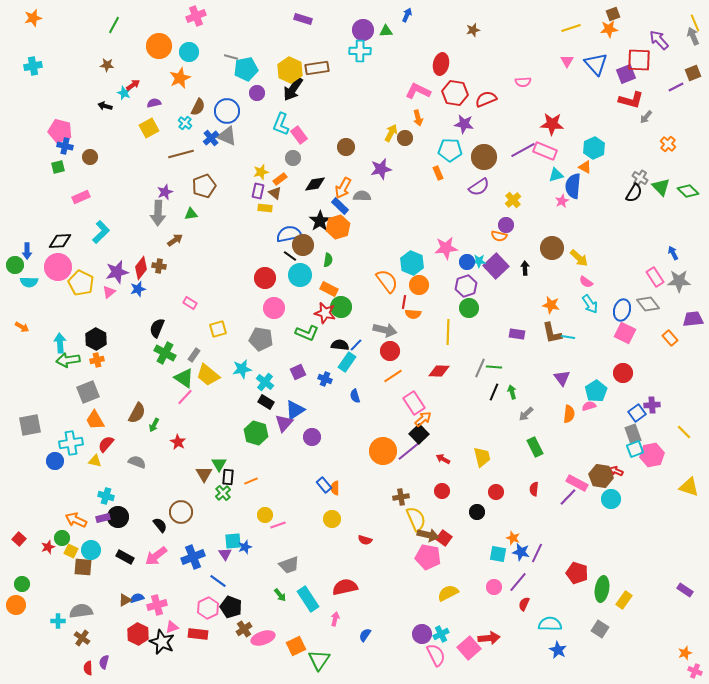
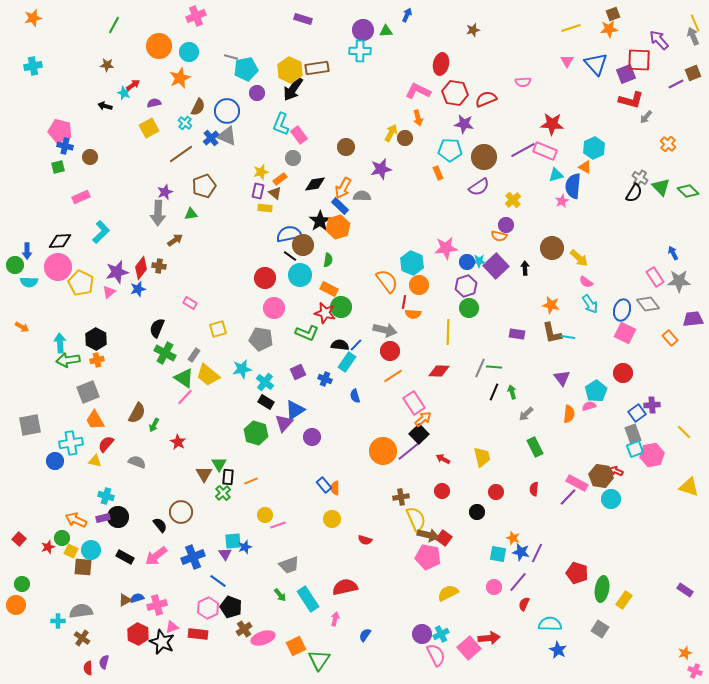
purple line at (676, 87): moved 3 px up
brown line at (181, 154): rotated 20 degrees counterclockwise
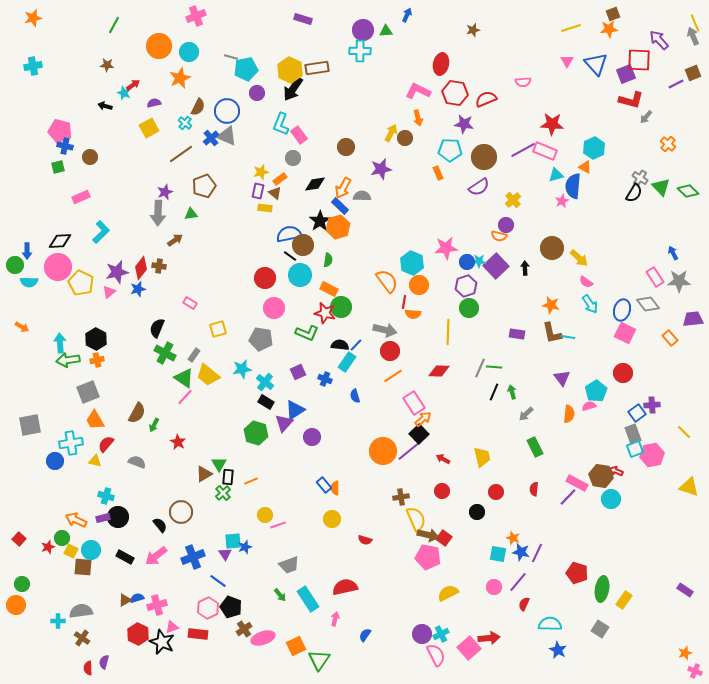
brown triangle at (204, 474): rotated 30 degrees clockwise
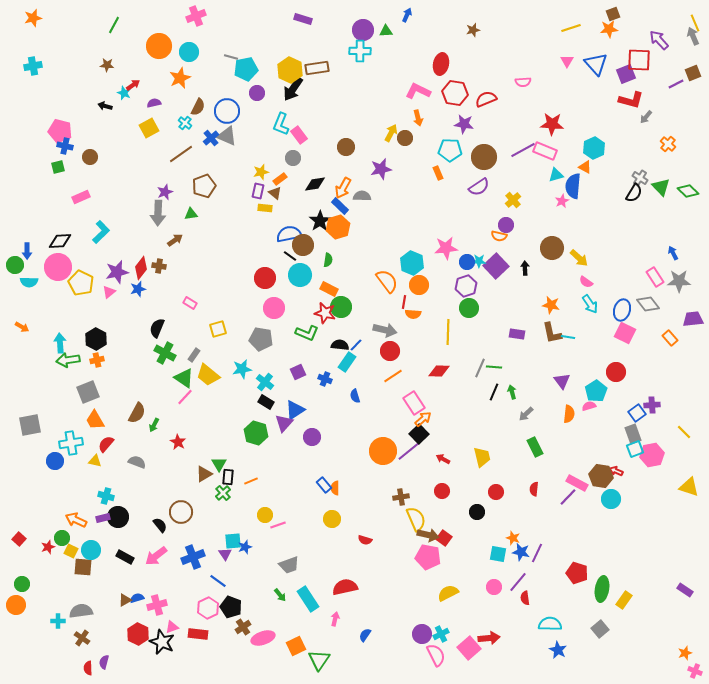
red circle at (623, 373): moved 7 px left, 1 px up
purple triangle at (562, 378): moved 3 px down
red semicircle at (524, 604): moved 1 px right, 6 px up; rotated 32 degrees counterclockwise
brown cross at (244, 629): moved 1 px left, 2 px up
gray square at (600, 629): rotated 18 degrees clockwise
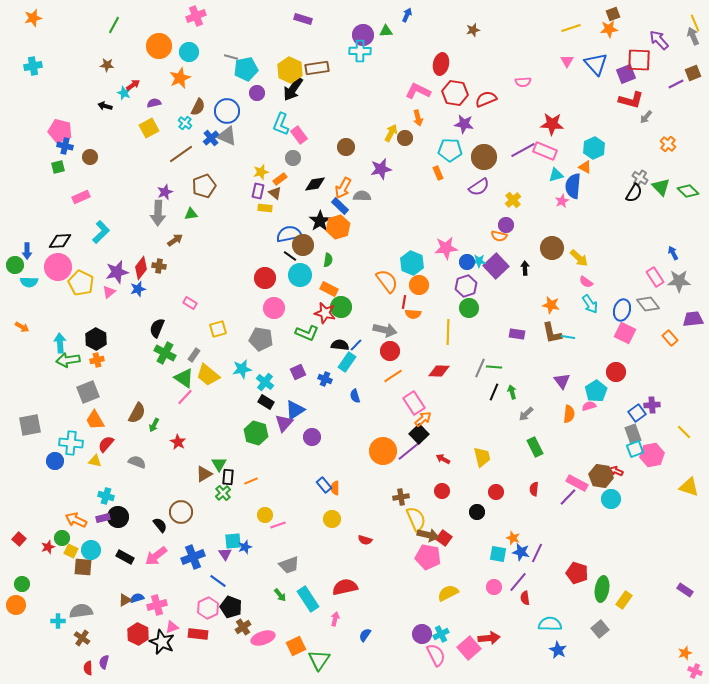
purple circle at (363, 30): moved 5 px down
cyan cross at (71, 443): rotated 15 degrees clockwise
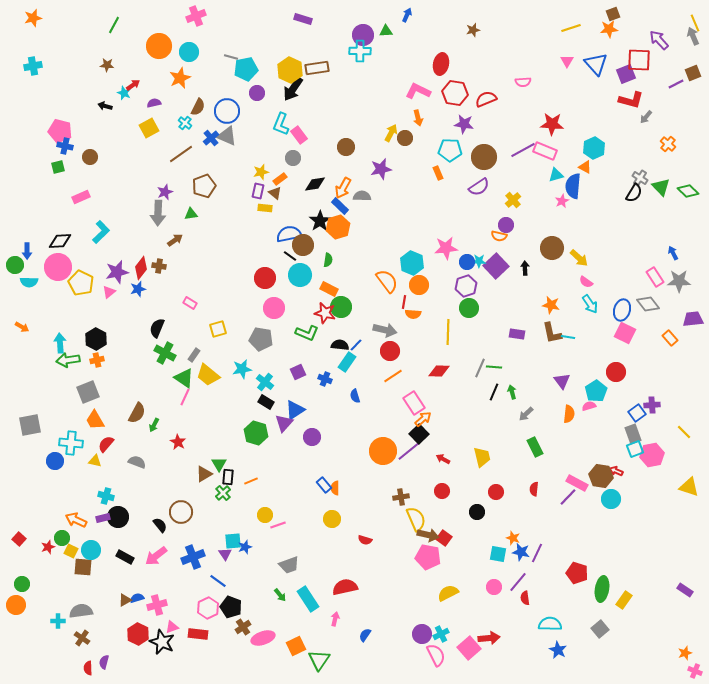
pink line at (185, 397): rotated 18 degrees counterclockwise
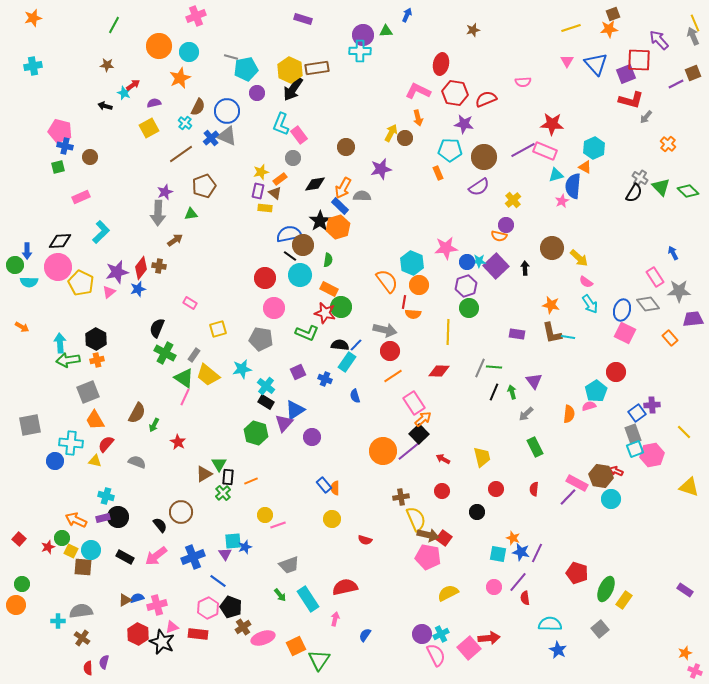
gray star at (679, 281): moved 10 px down
purple triangle at (562, 381): moved 28 px left
cyan cross at (265, 382): moved 1 px right, 4 px down
red circle at (496, 492): moved 3 px up
green ellipse at (602, 589): moved 4 px right; rotated 15 degrees clockwise
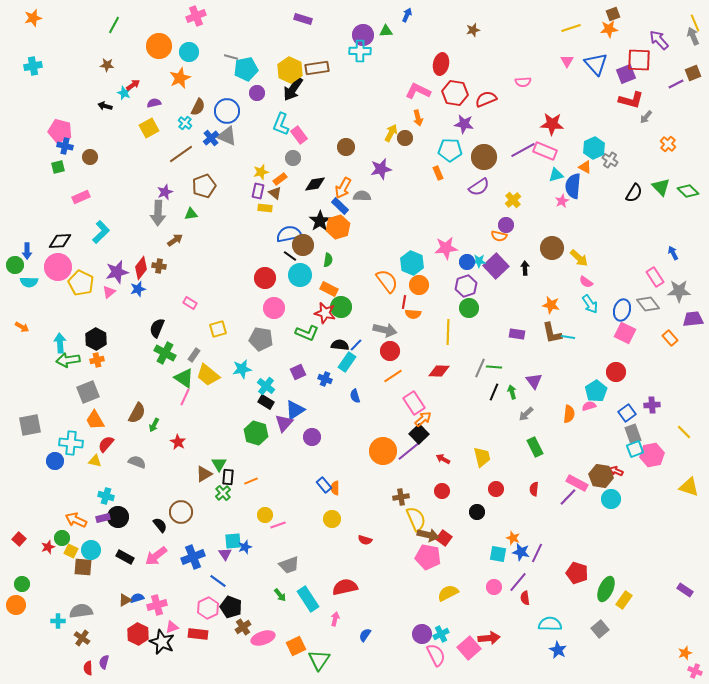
gray cross at (640, 178): moved 30 px left, 18 px up
blue square at (637, 413): moved 10 px left
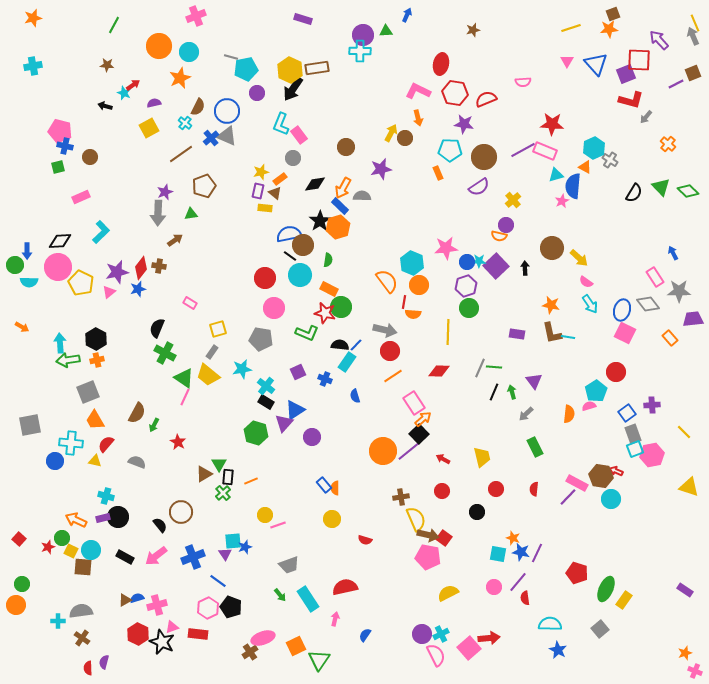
gray rectangle at (194, 355): moved 18 px right, 3 px up
brown cross at (243, 627): moved 7 px right, 25 px down
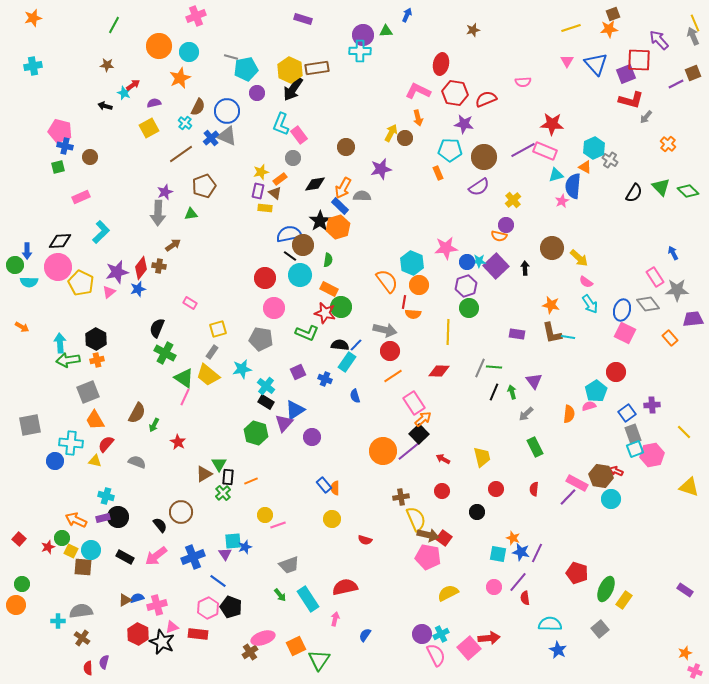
brown arrow at (175, 240): moved 2 px left, 5 px down
gray star at (679, 291): moved 2 px left, 1 px up
